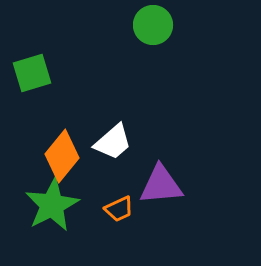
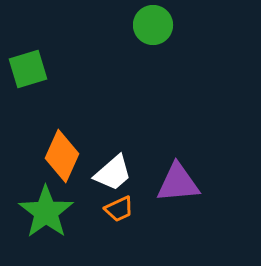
green square: moved 4 px left, 4 px up
white trapezoid: moved 31 px down
orange diamond: rotated 15 degrees counterclockwise
purple triangle: moved 17 px right, 2 px up
green star: moved 6 px left, 7 px down; rotated 8 degrees counterclockwise
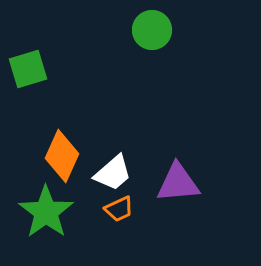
green circle: moved 1 px left, 5 px down
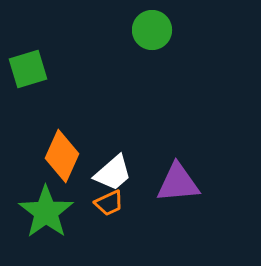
orange trapezoid: moved 10 px left, 6 px up
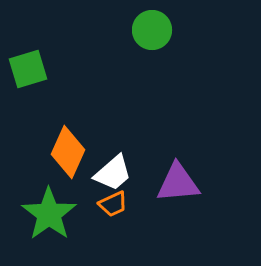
orange diamond: moved 6 px right, 4 px up
orange trapezoid: moved 4 px right, 1 px down
green star: moved 3 px right, 2 px down
